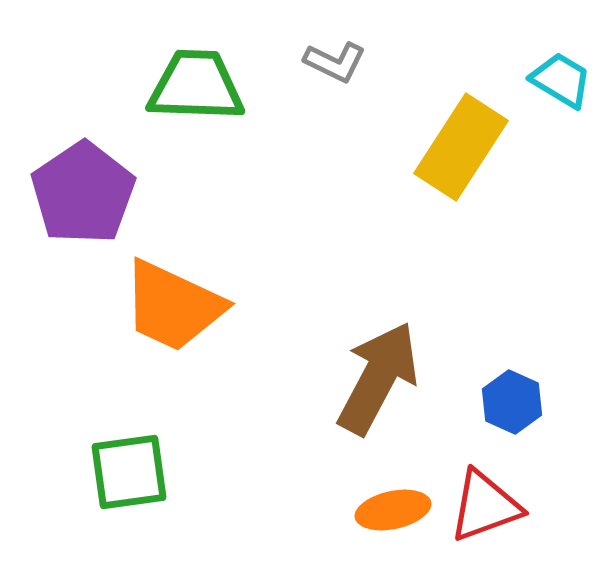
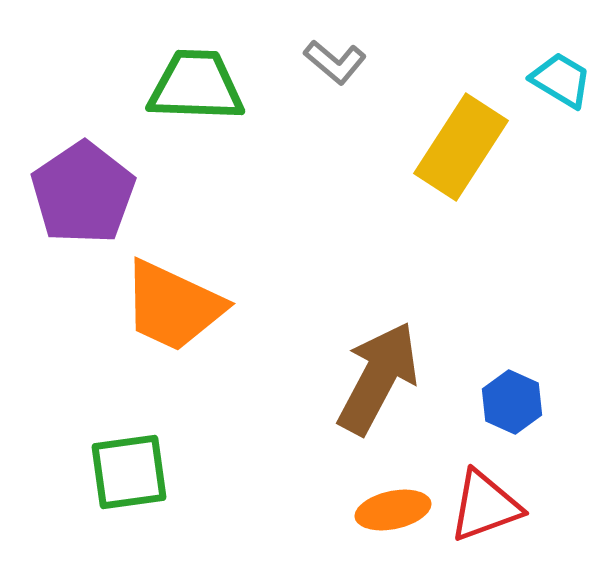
gray L-shape: rotated 14 degrees clockwise
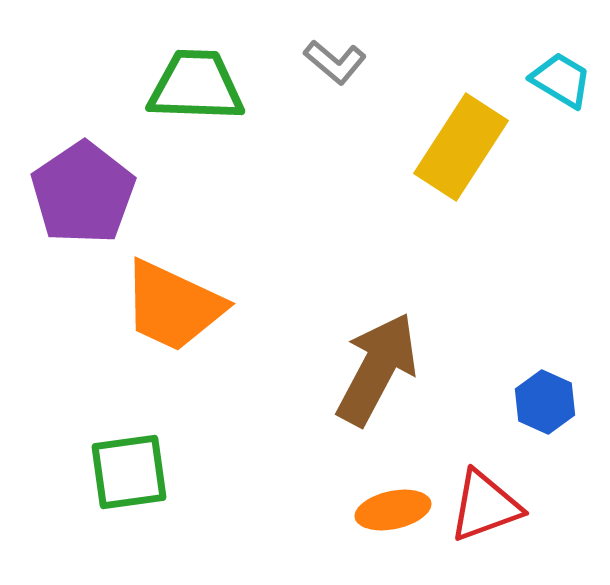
brown arrow: moved 1 px left, 9 px up
blue hexagon: moved 33 px right
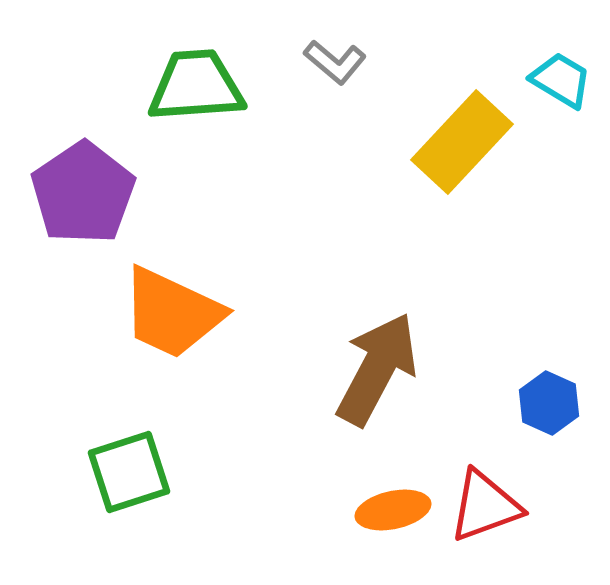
green trapezoid: rotated 6 degrees counterclockwise
yellow rectangle: moved 1 px right, 5 px up; rotated 10 degrees clockwise
orange trapezoid: moved 1 px left, 7 px down
blue hexagon: moved 4 px right, 1 px down
green square: rotated 10 degrees counterclockwise
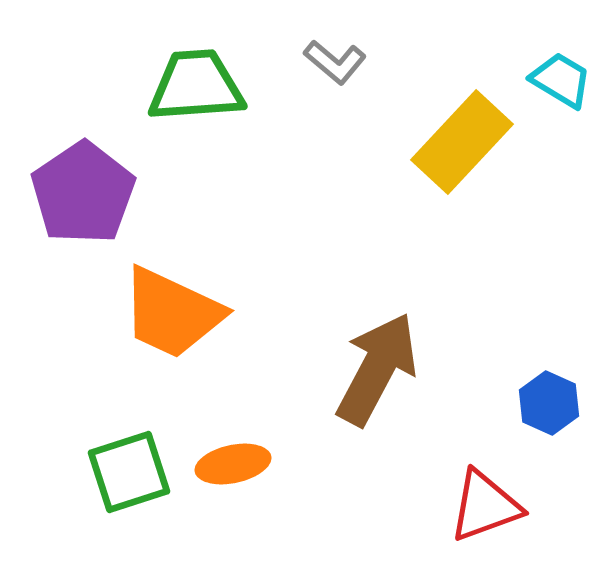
orange ellipse: moved 160 px left, 46 px up
